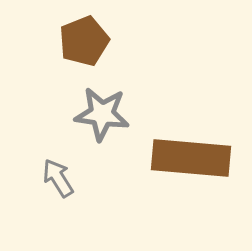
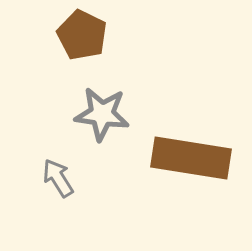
brown pentagon: moved 2 px left, 6 px up; rotated 24 degrees counterclockwise
brown rectangle: rotated 4 degrees clockwise
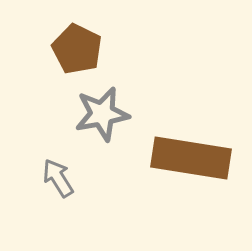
brown pentagon: moved 5 px left, 14 px down
gray star: rotated 18 degrees counterclockwise
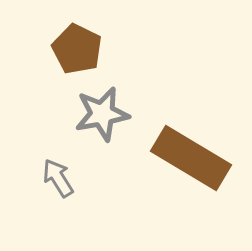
brown rectangle: rotated 22 degrees clockwise
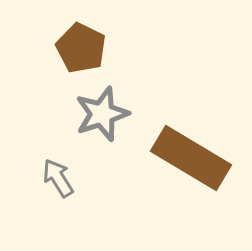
brown pentagon: moved 4 px right, 1 px up
gray star: rotated 8 degrees counterclockwise
